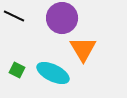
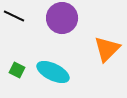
orange triangle: moved 24 px right; rotated 16 degrees clockwise
cyan ellipse: moved 1 px up
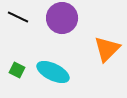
black line: moved 4 px right, 1 px down
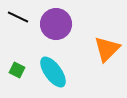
purple circle: moved 6 px left, 6 px down
cyan ellipse: rotated 28 degrees clockwise
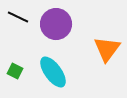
orange triangle: rotated 8 degrees counterclockwise
green square: moved 2 px left, 1 px down
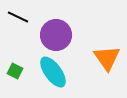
purple circle: moved 11 px down
orange triangle: moved 9 px down; rotated 12 degrees counterclockwise
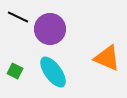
purple circle: moved 6 px left, 6 px up
orange triangle: rotated 32 degrees counterclockwise
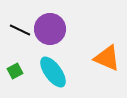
black line: moved 2 px right, 13 px down
green square: rotated 35 degrees clockwise
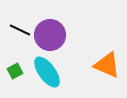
purple circle: moved 6 px down
orange triangle: moved 7 px down
cyan ellipse: moved 6 px left
